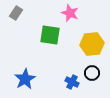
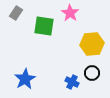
pink star: rotated 12 degrees clockwise
green square: moved 6 px left, 9 px up
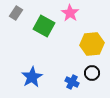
green square: rotated 20 degrees clockwise
blue star: moved 7 px right, 2 px up
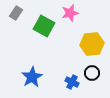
pink star: rotated 24 degrees clockwise
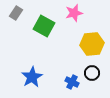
pink star: moved 4 px right
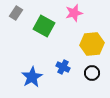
blue cross: moved 9 px left, 15 px up
